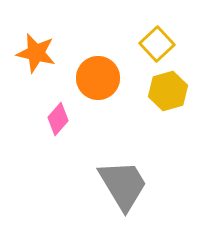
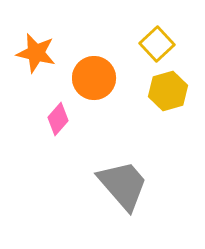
orange circle: moved 4 px left
gray trapezoid: rotated 10 degrees counterclockwise
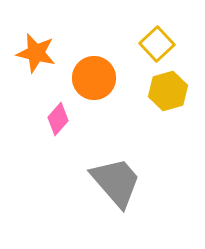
gray trapezoid: moved 7 px left, 3 px up
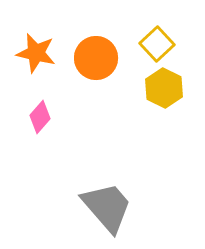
orange circle: moved 2 px right, 20 px up
yellow hexagon: moved 4 px left, 3 px up; rotated 18 degrees counterclockwise
pink diamond: moved 18 px left, 2 px up
gray trapezoid: moved 9 px left, 25 px down
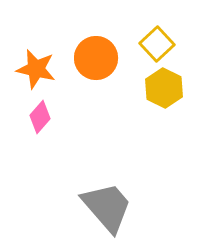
orange star: moved 16 px down
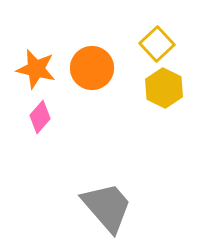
orange circle: moved 4 px left, 10 px down
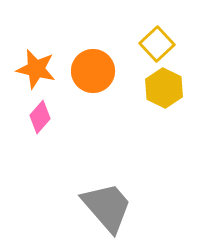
orange circle: moved 1 px right, 3 px down
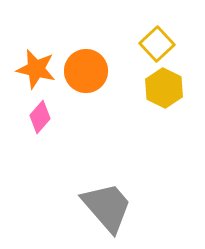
orange circle: moved 7 px left
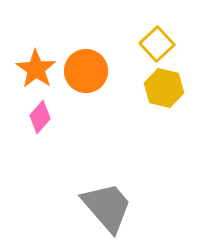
orange star: rotated 21 degrees clockwise
yellow hexagon: rotated 12 degrees counterclockwise
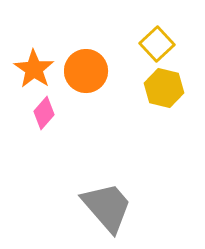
orange star: moved 2 px left
pink diamond: moved 4 px right, 4 px up
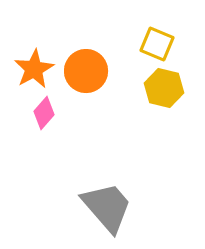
yellow square: rotated 24 degrees counterclockwise
orange star: rotated 9 degrees clockwise
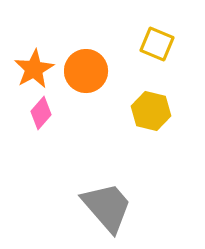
yellow hexagon: moved 13 px left, 23 px down
pink diamond: moved 3 px left
